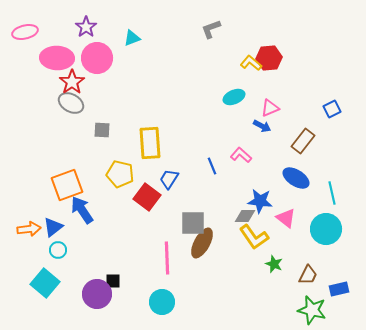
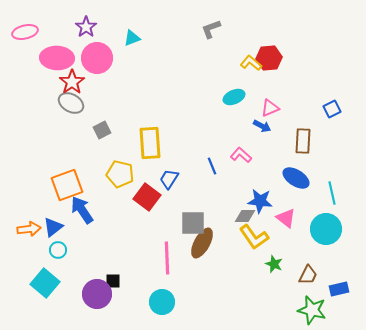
gray square at (102, 130): rotated 30 degrees counterclockwise
brown rectangle at (303, 141): rotated 35 degrees counterclockwise
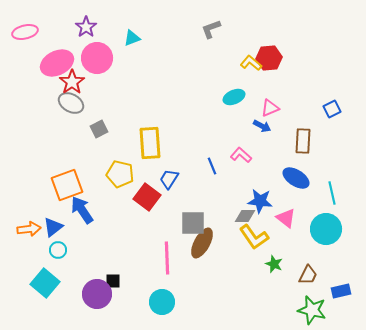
pink ellipse at (57, 58): moved 5 px down; rotated 28 degrees counterclockwise
gray square at (102, 130): moved 3 px left, 1 px up
blue rectangle at (339, 289): moved 2 px right, 2 px down
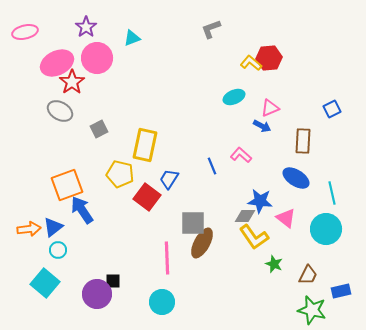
gray ellipse at (71, 103): moved 11 px left, 8 px down
yellow rectangle at (150, 143): moved 5 px left, 2 px down; rotated 16 degrees clockwise
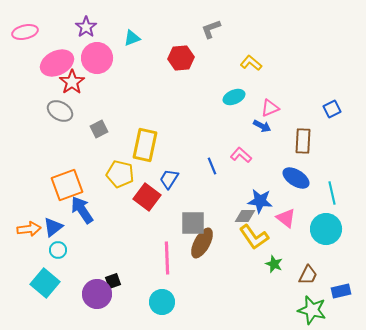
red hexagon at (269, 58): moved 88 px left
black square at (113, 281): rotated 21 degrees counterclockwise
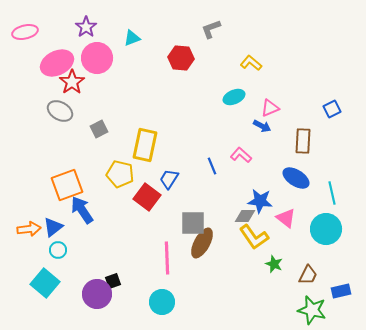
red hexagon at (181, 58): rotated 10 degrees clockwise
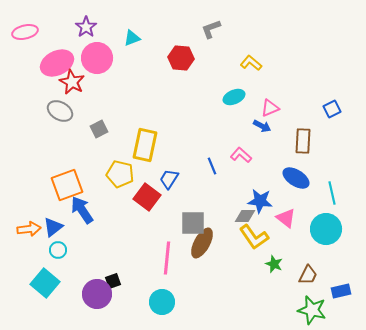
red star at (72, 82): rotated 10 degrees counterclockwise
pink line at (167, 258): rotated 8 degrees clockwise
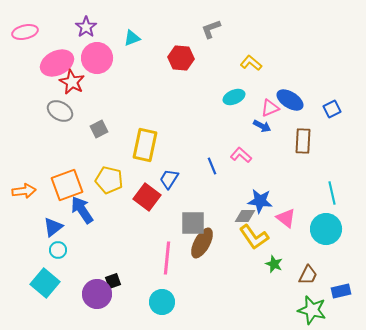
yellow pentagon at (120, 174): moved 11 px left, 6 px down
blue ellipse at (296, 178): moved 6 px left, 78 px up
orange arrow at (29, 229): moved 5 px left, 38 px up
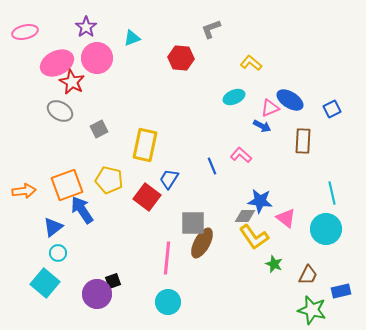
cyan circle at (58, 250): moved 3 px down
cyan circle at (162, 302): moved 6 px right
